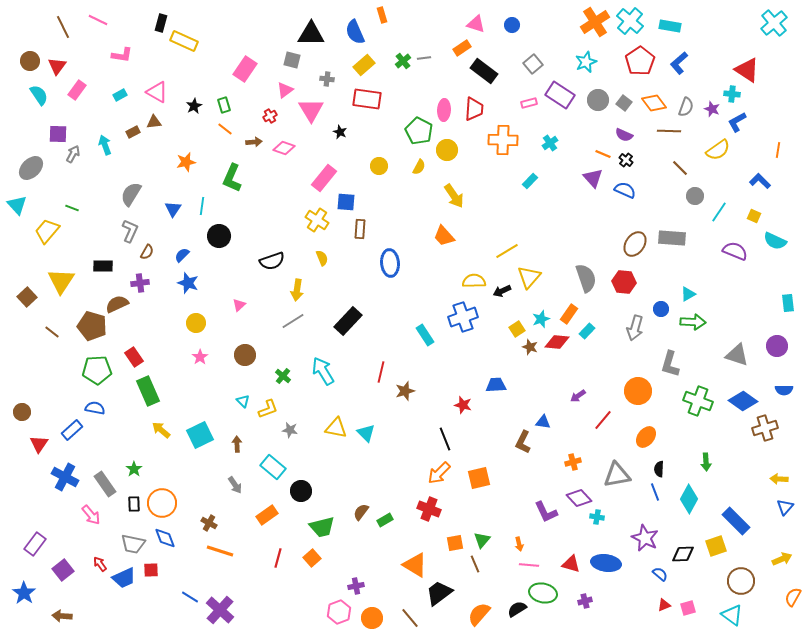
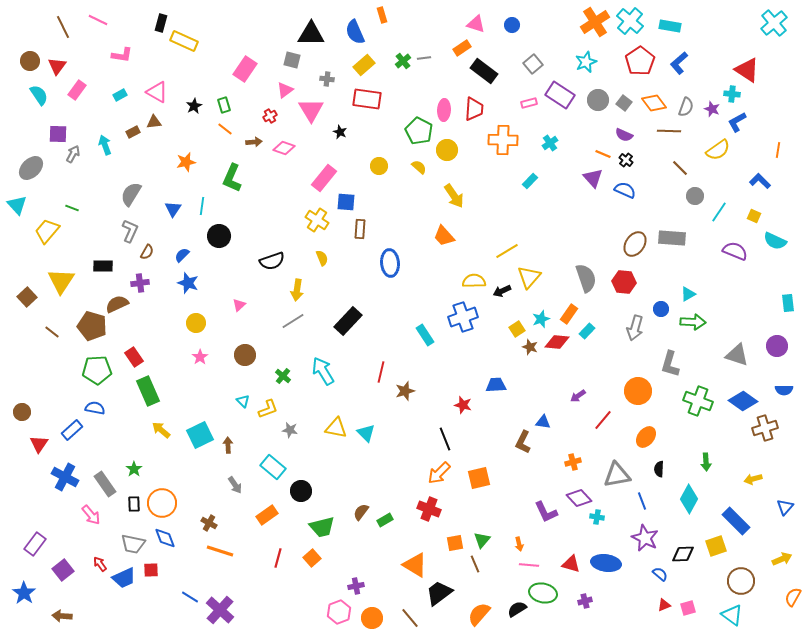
yellow semicircle at (419, 167): rotated 77 degrees counterclockwise
brown arrow at (237, 444): moved 9 px left, 1 px down
yellow arrow at (779, 479): moved 26 px left; rotated 18 degrees counterclockwise
blue line at (655, 492): moved 13 px left, 9 px down
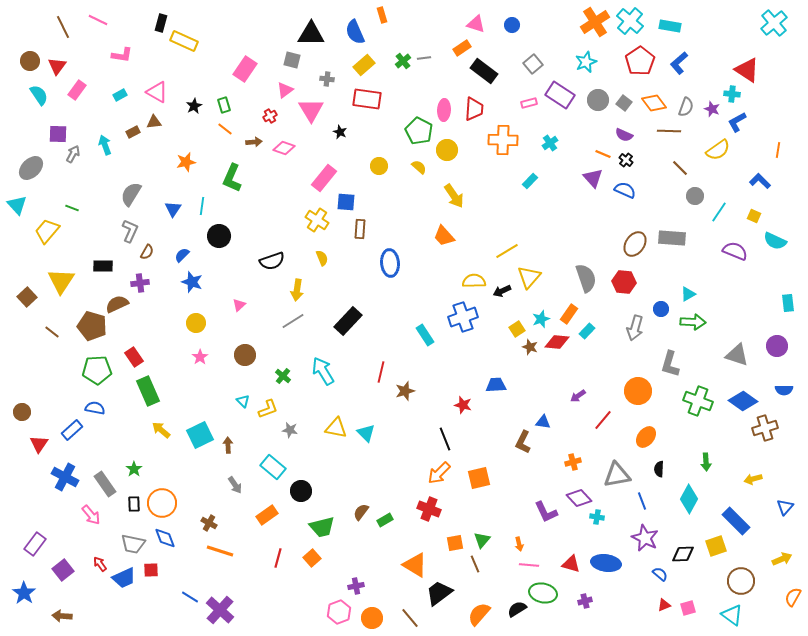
blue star at (188, 283): moved 4 px right, 1 px up
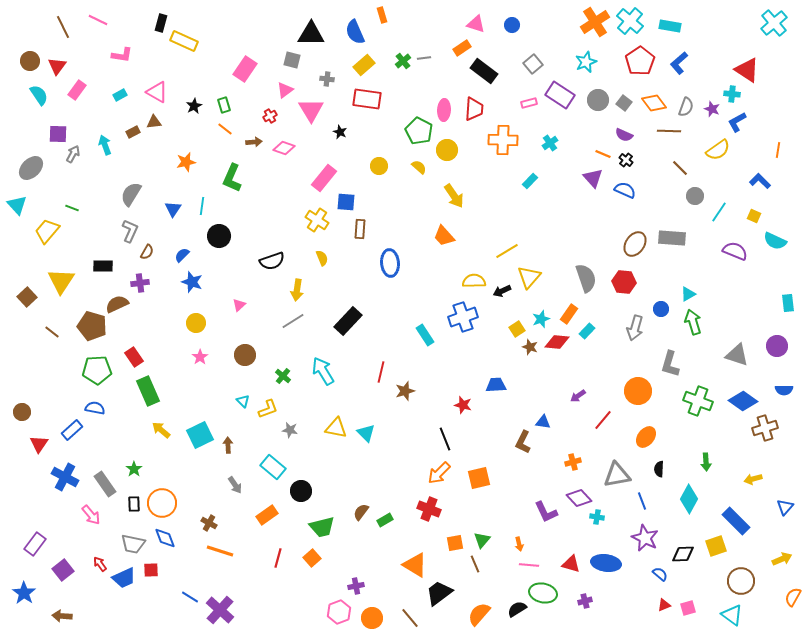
green arrow at (693, 322): rotated 110 degrees counterclockwise
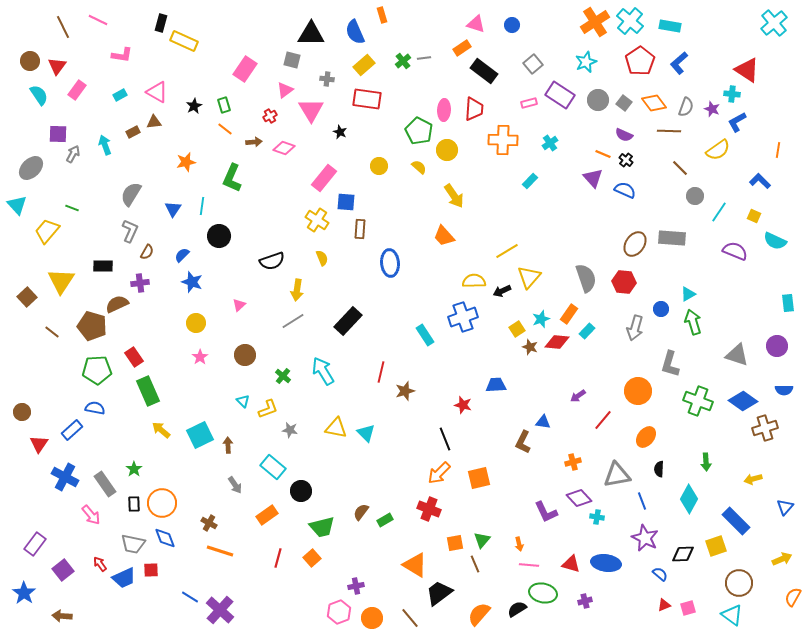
brown circle at (741, 581): moved 2 px left, 2 px down
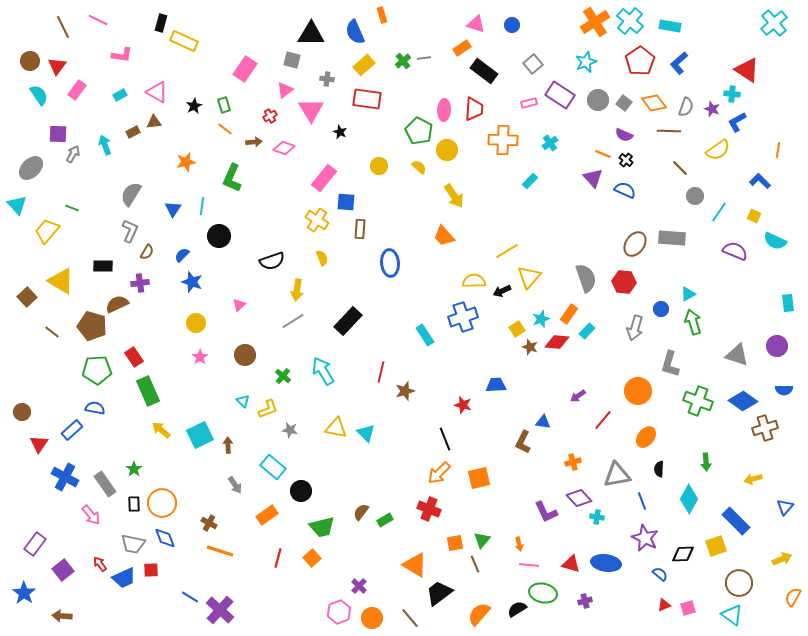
yellow triangle at (61, 281): rotated 32 degrees counterclockwise
purple cross at (356, 586): moved 3 px right; rotated 35 degrees counterclockwise
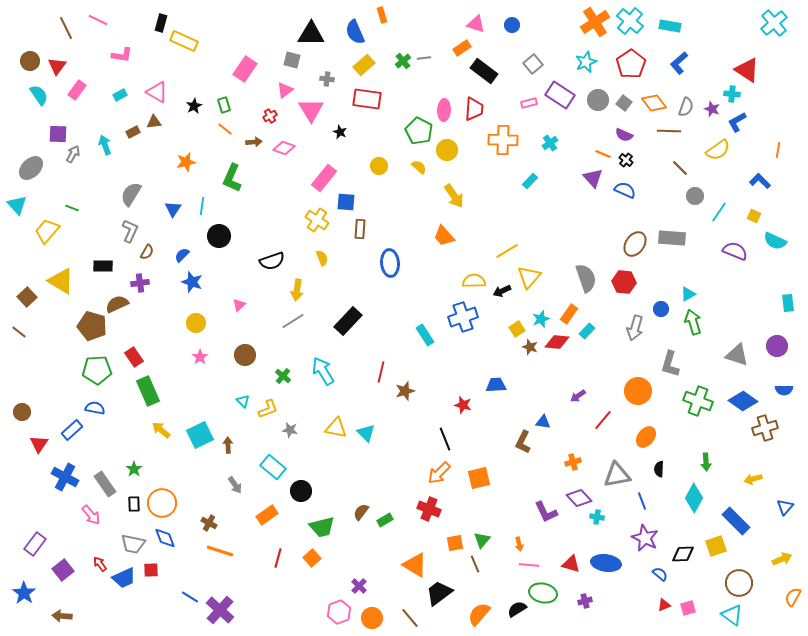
brown line at (63, 27): moved 3 px right, 1 px down
red pentagon at (640, 61): moved 9 px left, 3 px down
brown line at (52, 332): moved 33 px left
cyan diamond at (689, 499): moved 5 px right, 1 px up
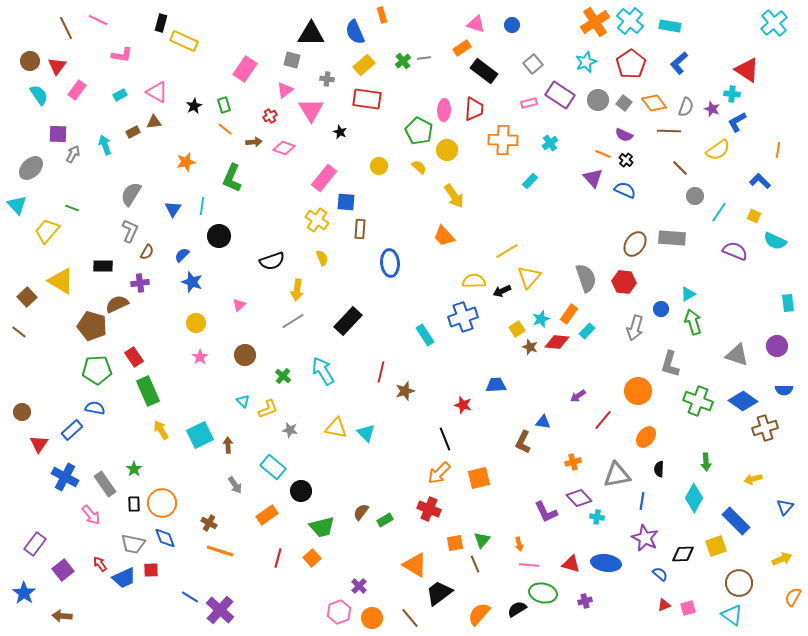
yellow arrow at (161, 430): rotated 18 degrees clockwise
blue line at (642, 501): rotated 30 degrees clockwise
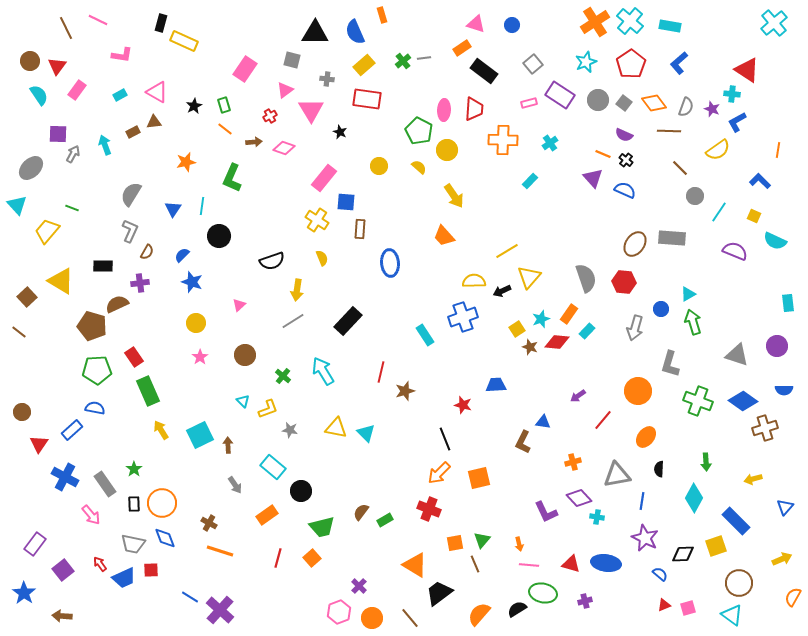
black triangle at (311, 34): moved 4 px right, 1 px up
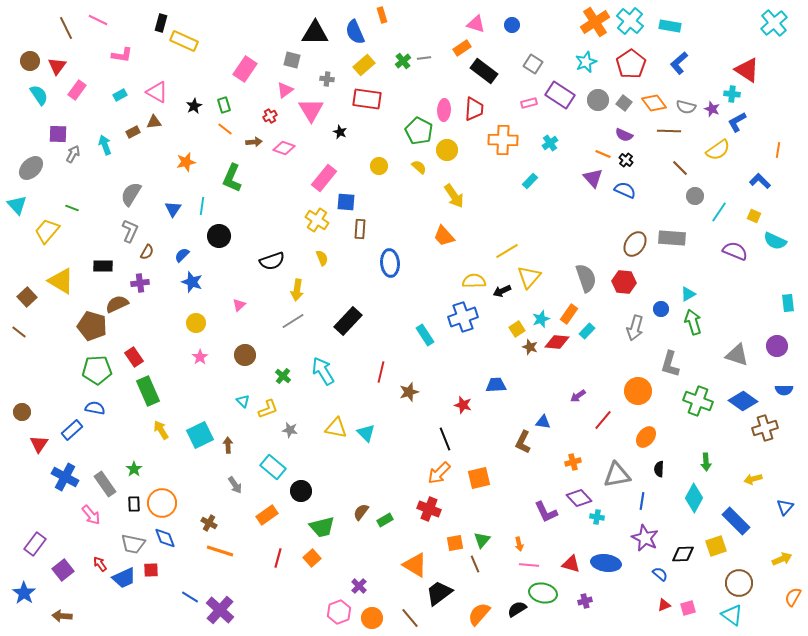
gray square at (533, 64): rotated 18 degrees counterclockwise
gray semicircle at (686, 107): rotated 84 degrees clockwise
brown star at (405, 391): moved 4 px right, 1 px down
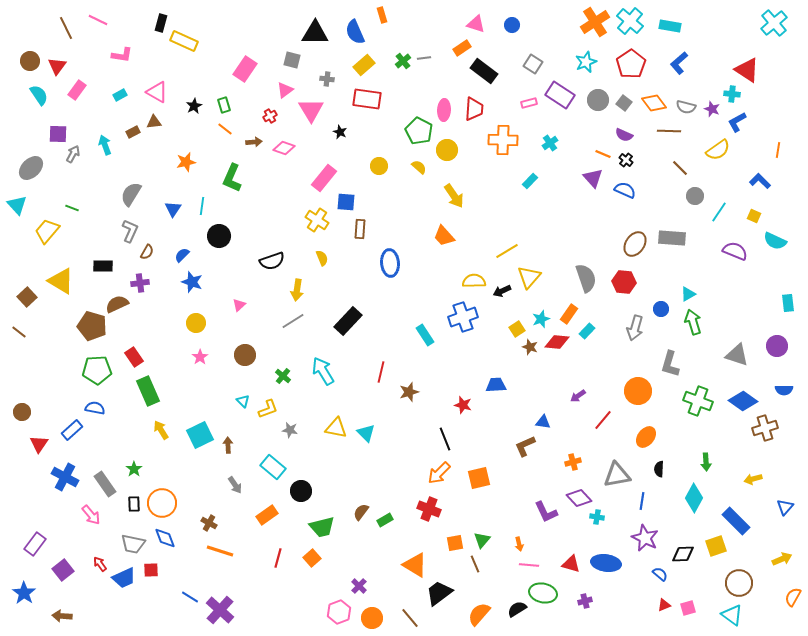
brown L-shape at (523, 442): moved 2 px right, 4 px down; rotated 40 degrees clockwise
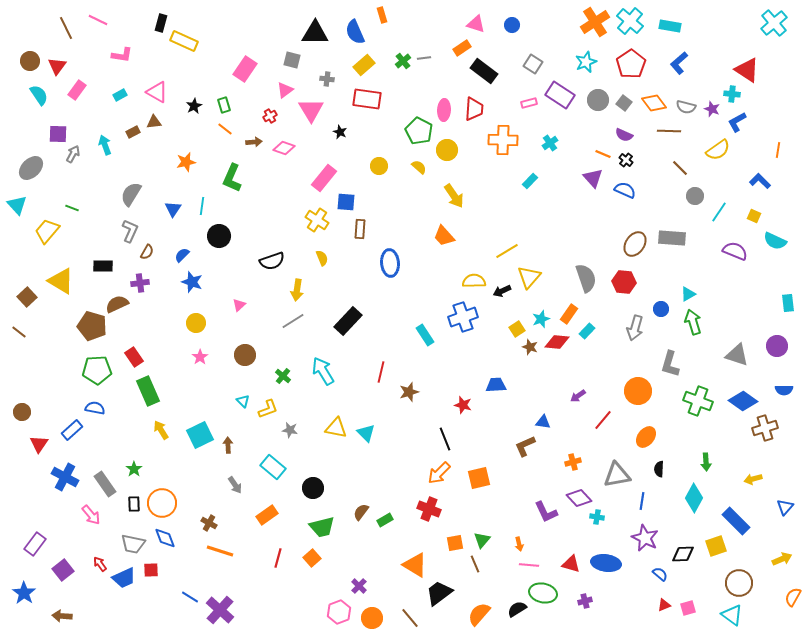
black circle at (301, 491): moved 12 px right, 3 px up
